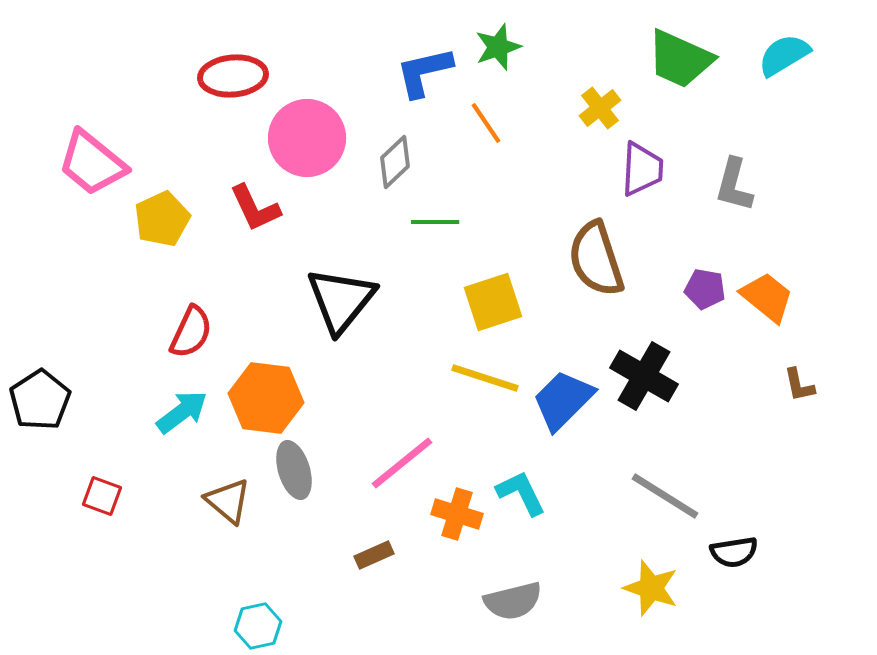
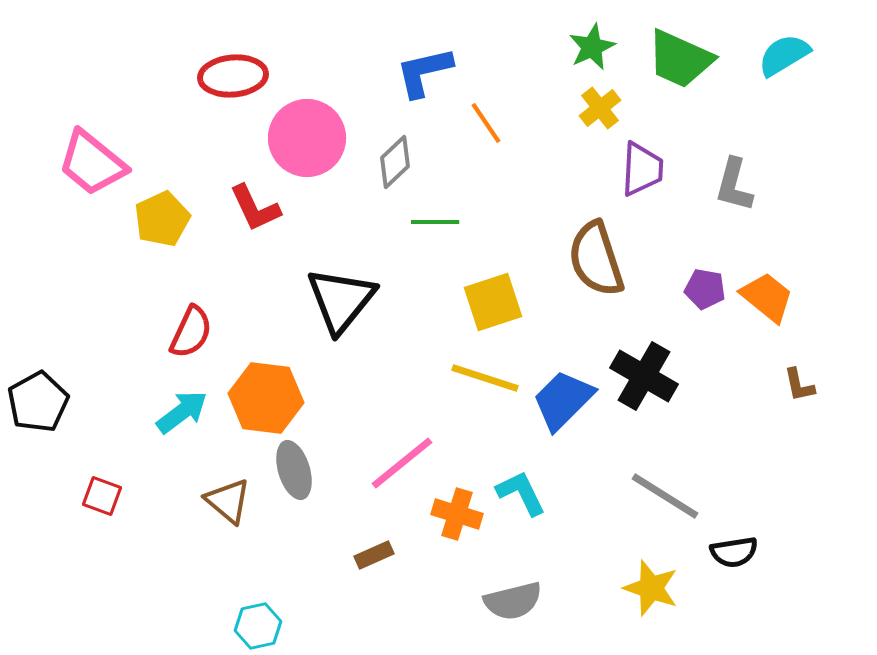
green star: moved 94 px right; rotated 6 degrees counterclockwise
black pentagon: moved 2 px left, 2 px down; rotated 4 degrees clockwise
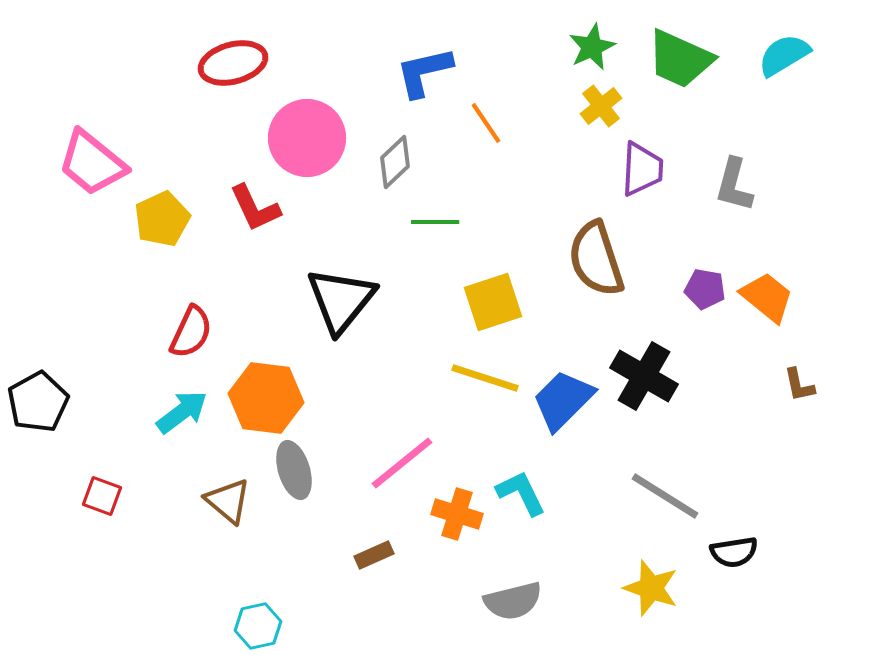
red ellipse: moved 13 px up; rotated 10 degrees counterclockwise
yellow cross: moved 1 px right, 2 px up
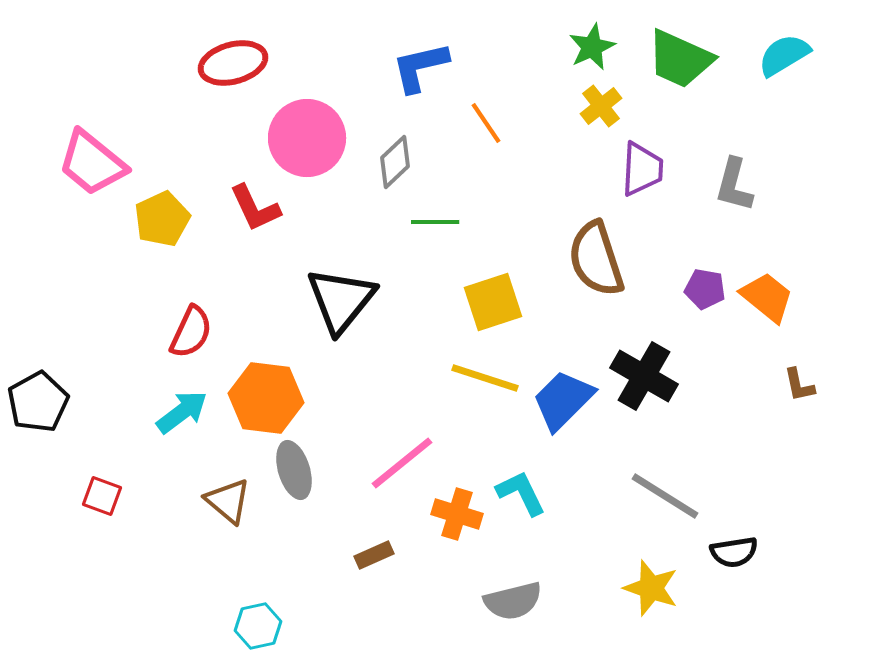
blue L-shape: moved 4 px left, 5 px up
